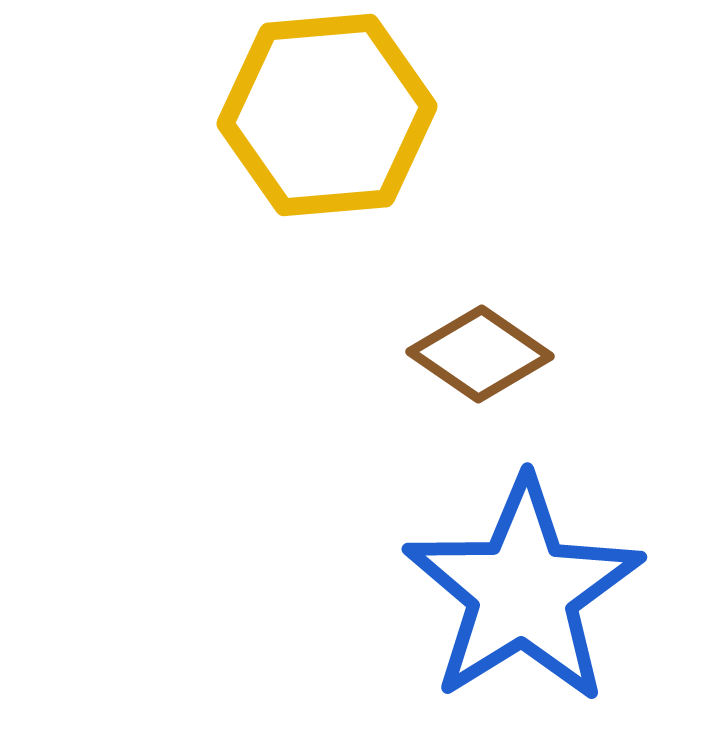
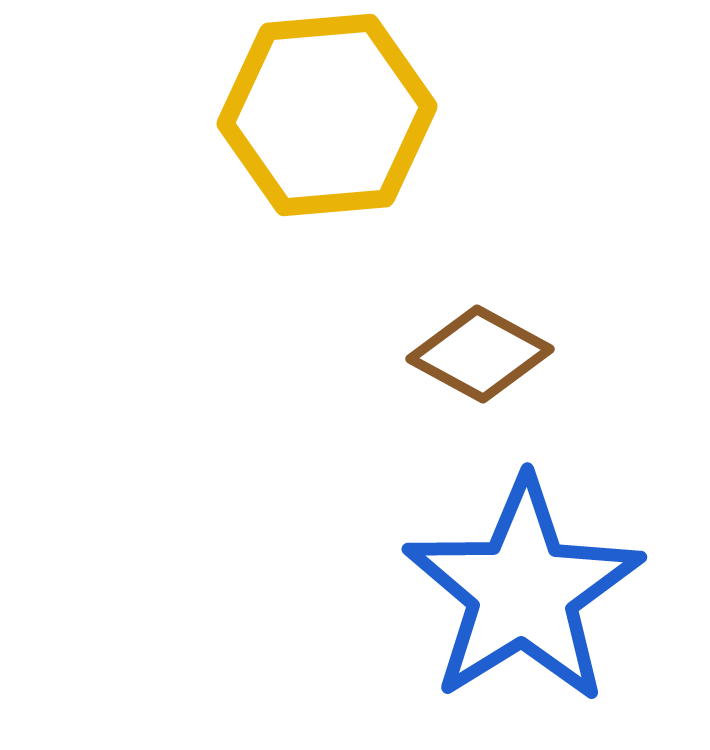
brown diamond: rotated 6 degrees counterclockwise
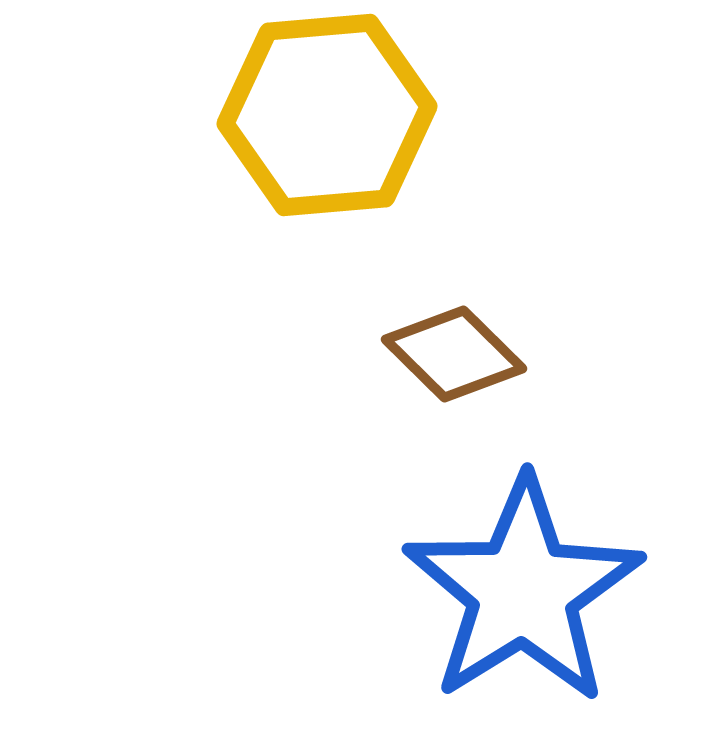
brown diamond: moved 26 px left; rotated 16 degrees clockwise
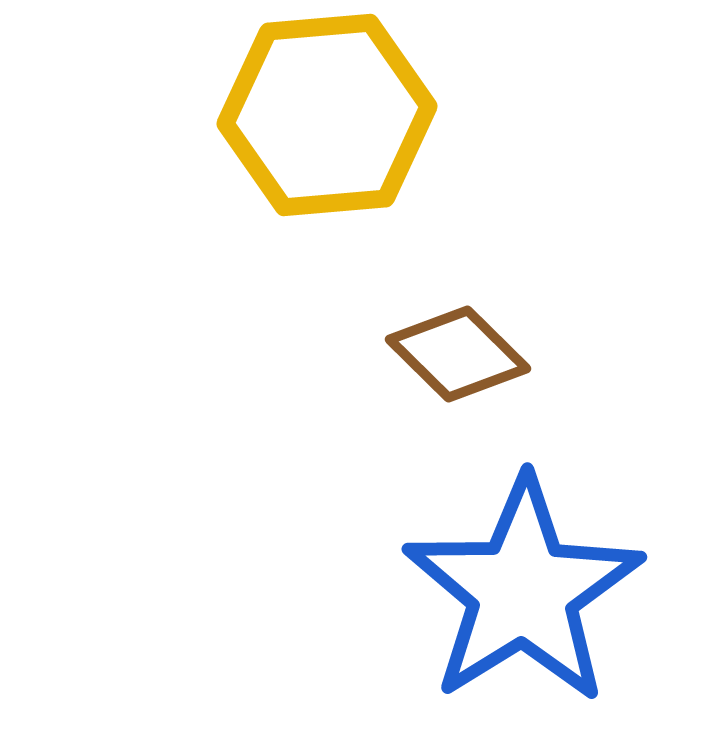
brown diamond: moved 4 px right
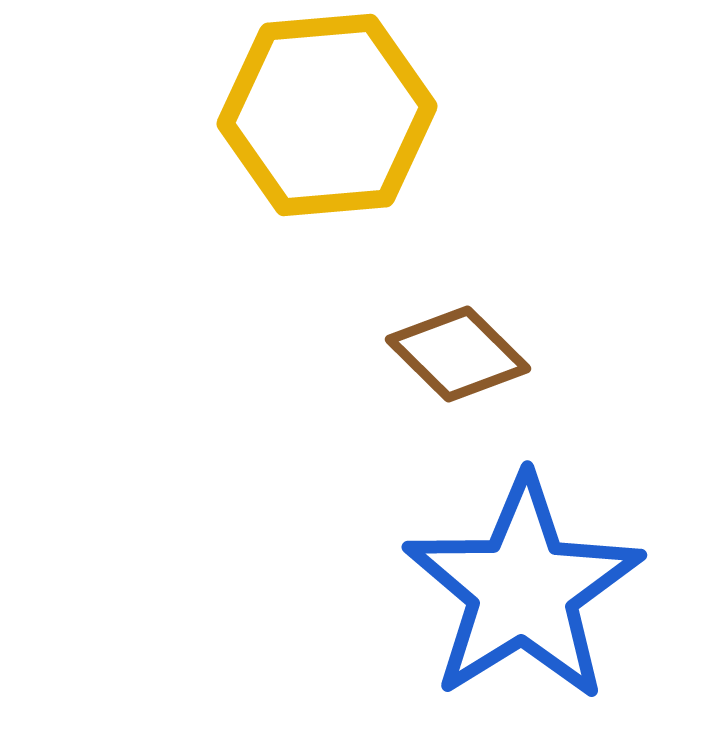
blue star: moved 2 px up
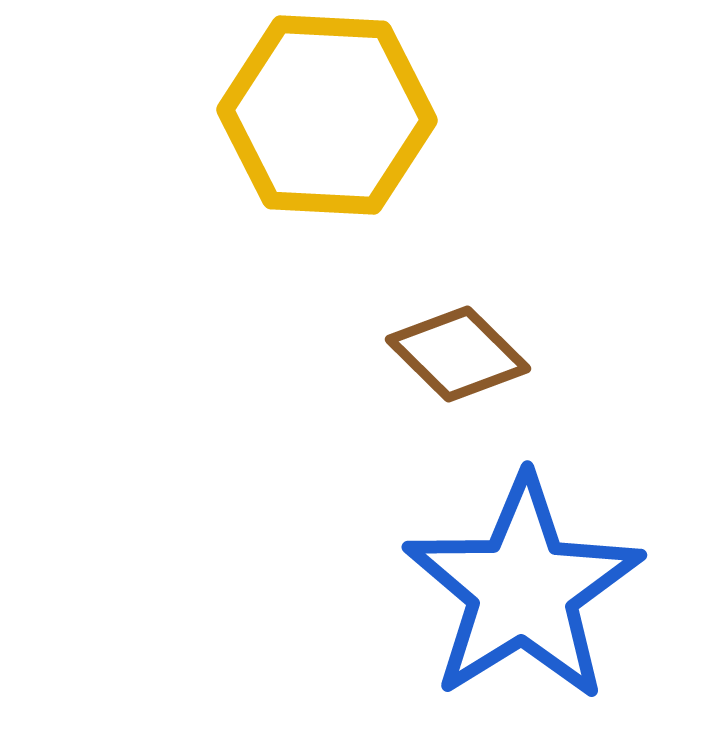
yellow hexagon: rotated 8 degrees clockwise
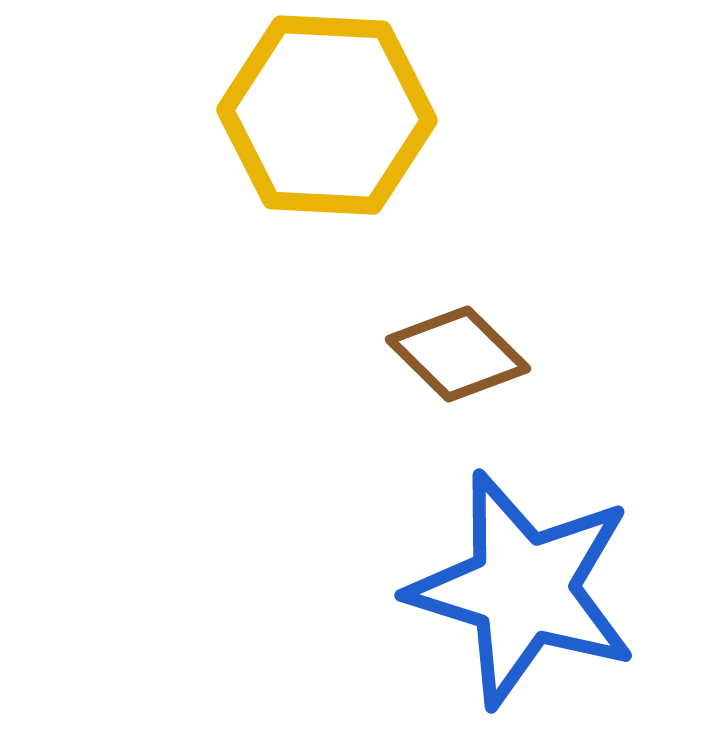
blue star: rotated 23 degrees counterclockwise
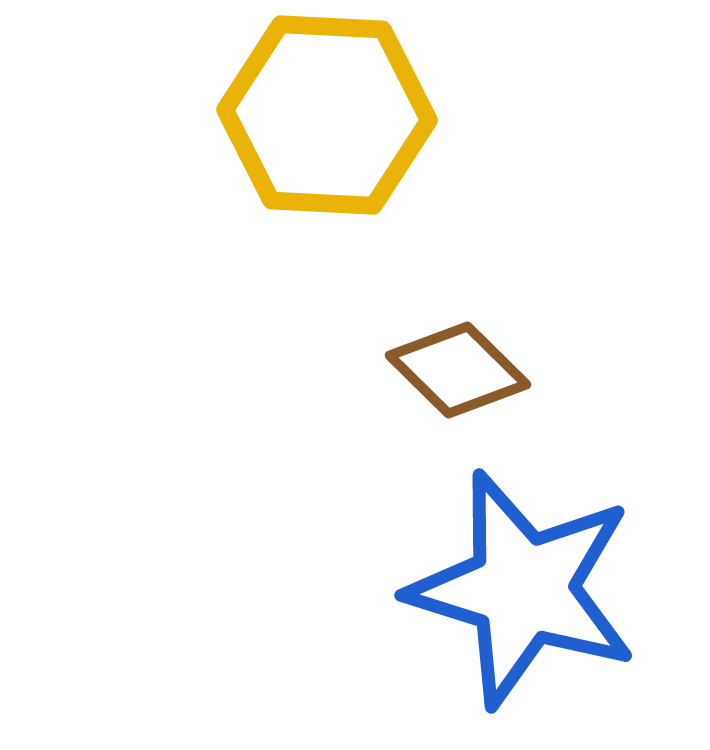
brown diamond: moved 16 px down
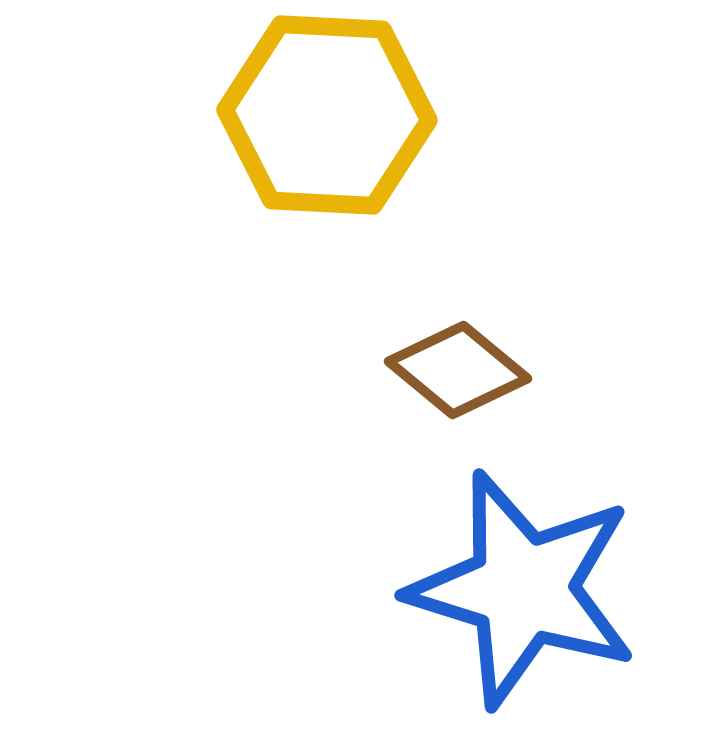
brown diamond: rotated 5 degrees counterclockwise
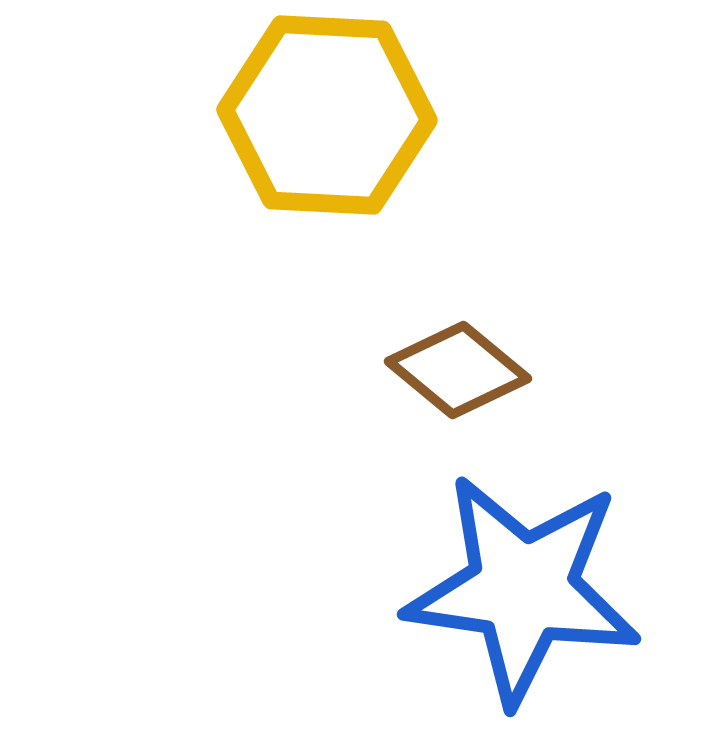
blue star: rotated 9 degrees counterclockwise
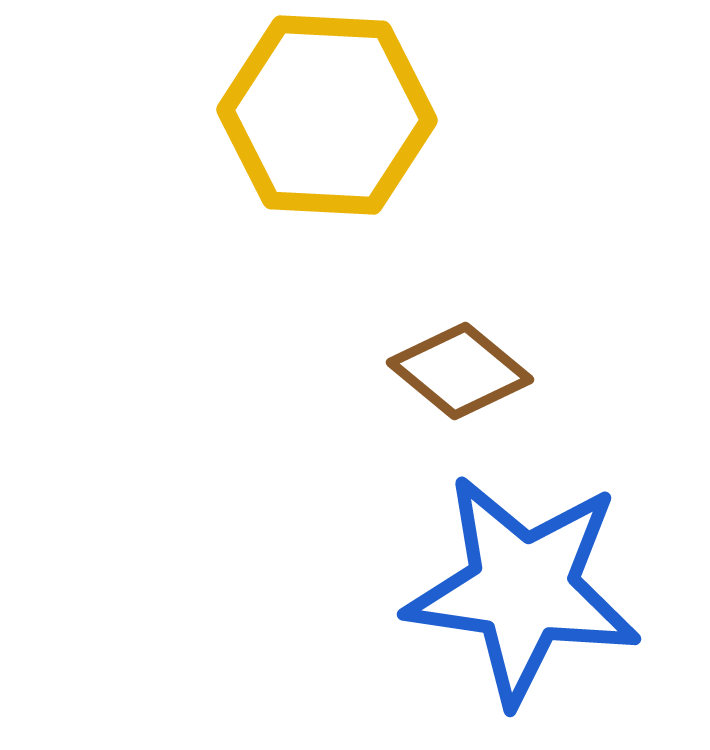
brown diamond: moved 2 px right, 1 px down
